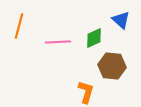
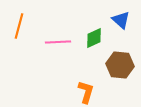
brown hexagon: moved 8 px right, 1 px up
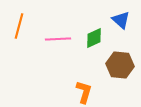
pink line: moved 3 px up
orange L-shape: moved 2 px left
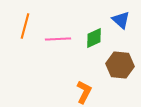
orange line: moved 6 px right
orange L-shape: rotated 10 degrees clockwise
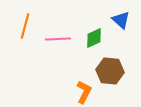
brown hexagon: moved 10 px left, 6 px down
